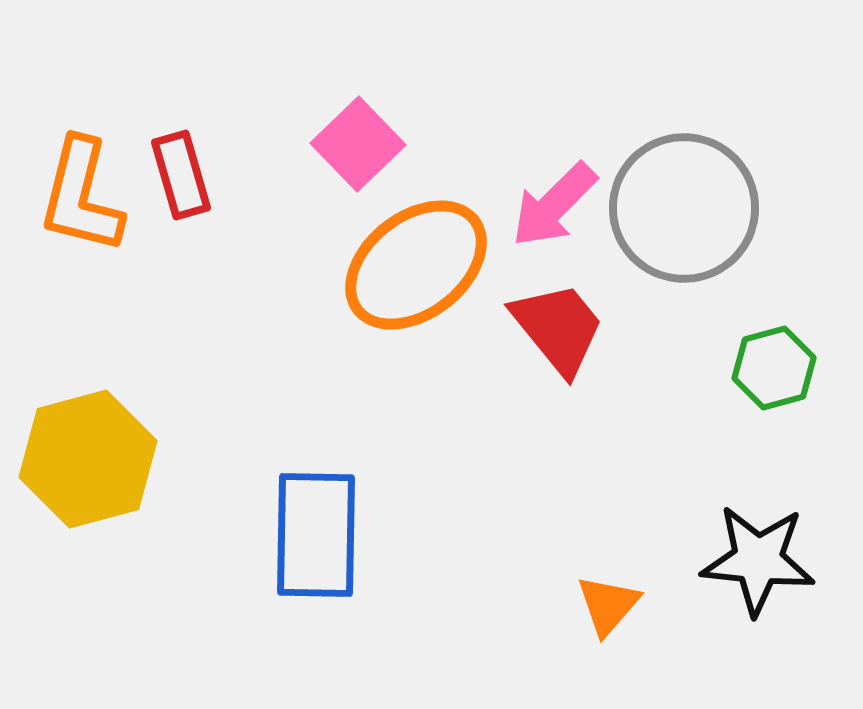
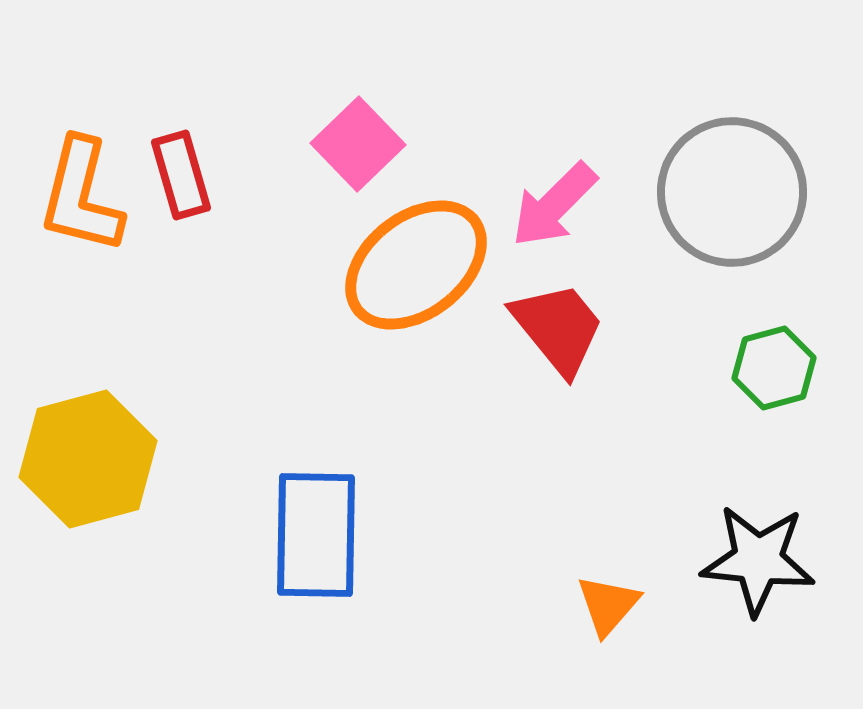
gray circle: moved 48 px right, 16 px up
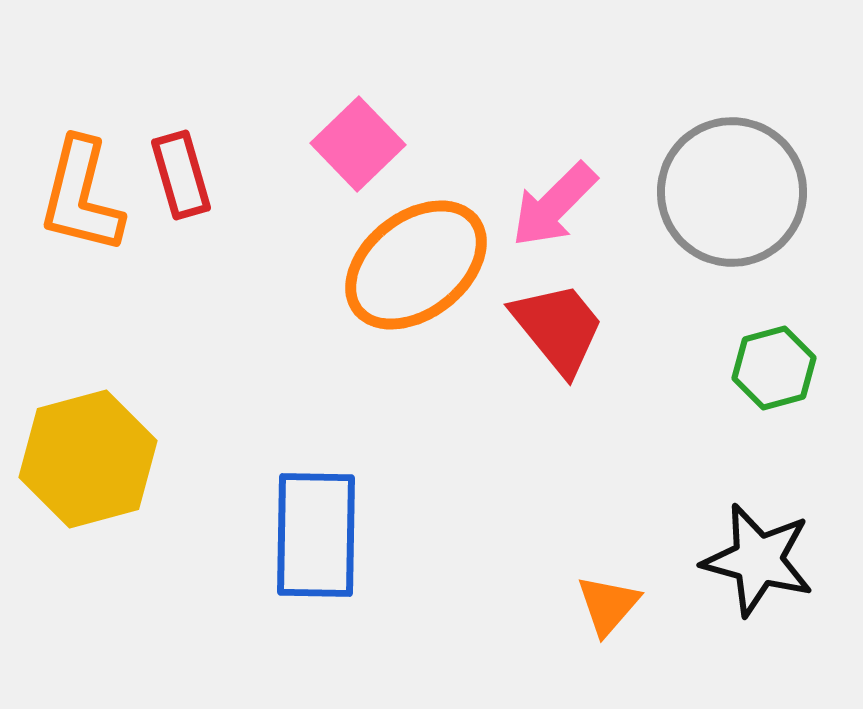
black star: rotated 9 degrees clockwise
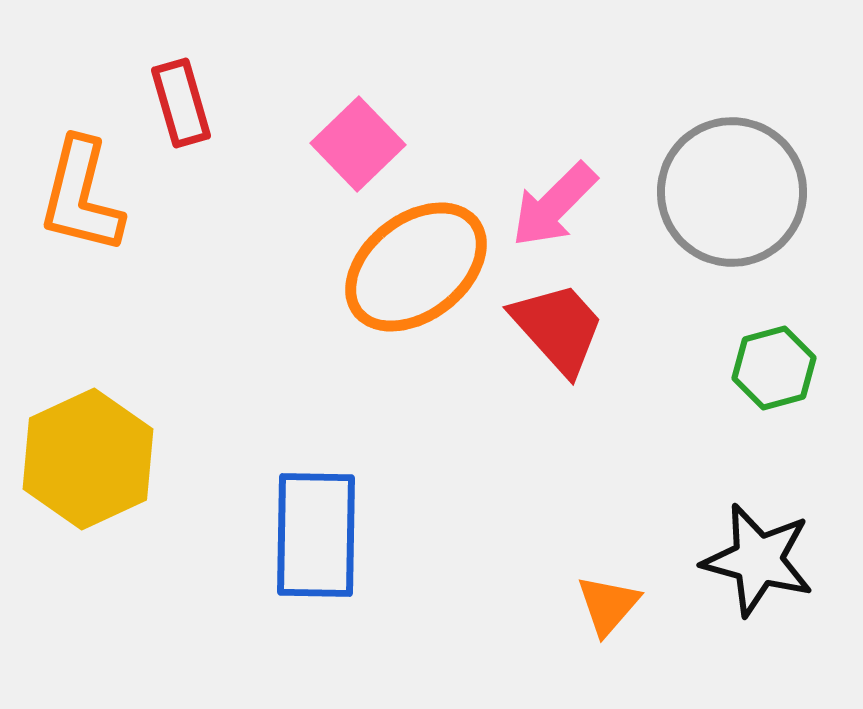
red rectangle: moved 72 px up
orange ellipse: moved 2 px down
red trapezoid: rotated 3 degrees counterclockwise
yellow hexagon: rotated 10 degrees counterclockwise
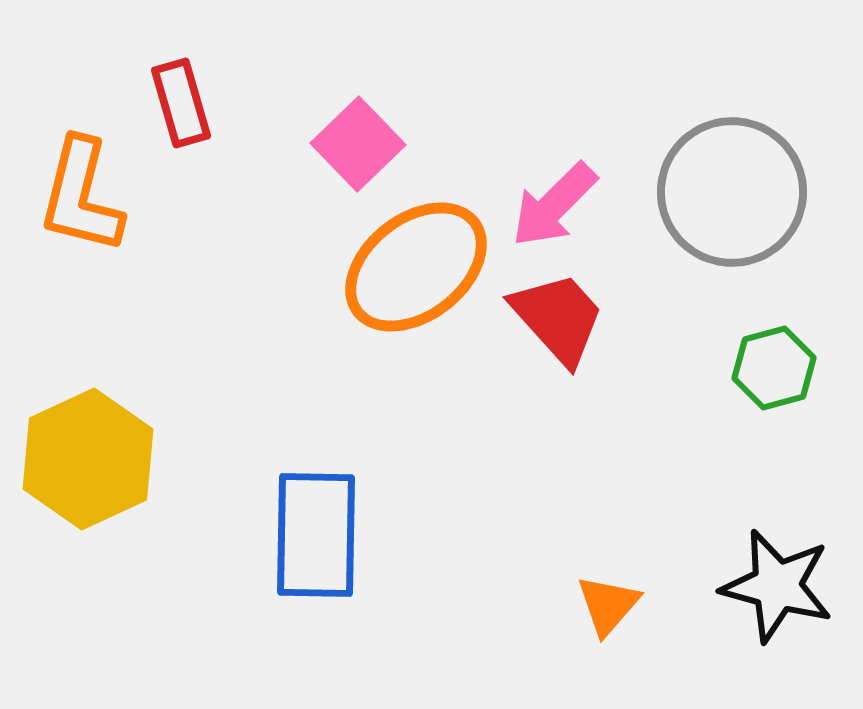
red trapezoid: moved 10 px up
black star: moved 19 px right, 26 px down
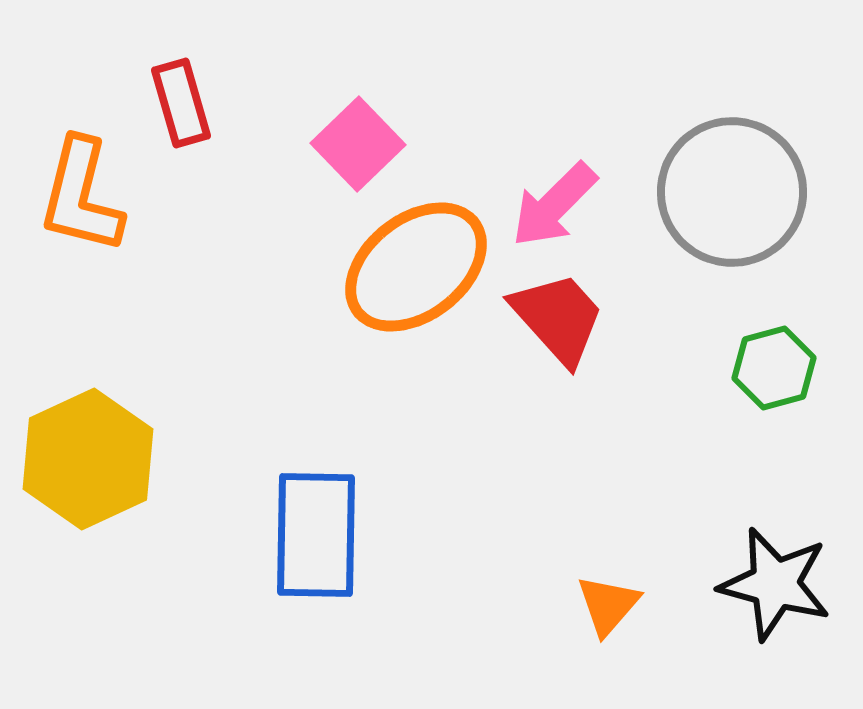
black star: moved 2 px left, 2 px up
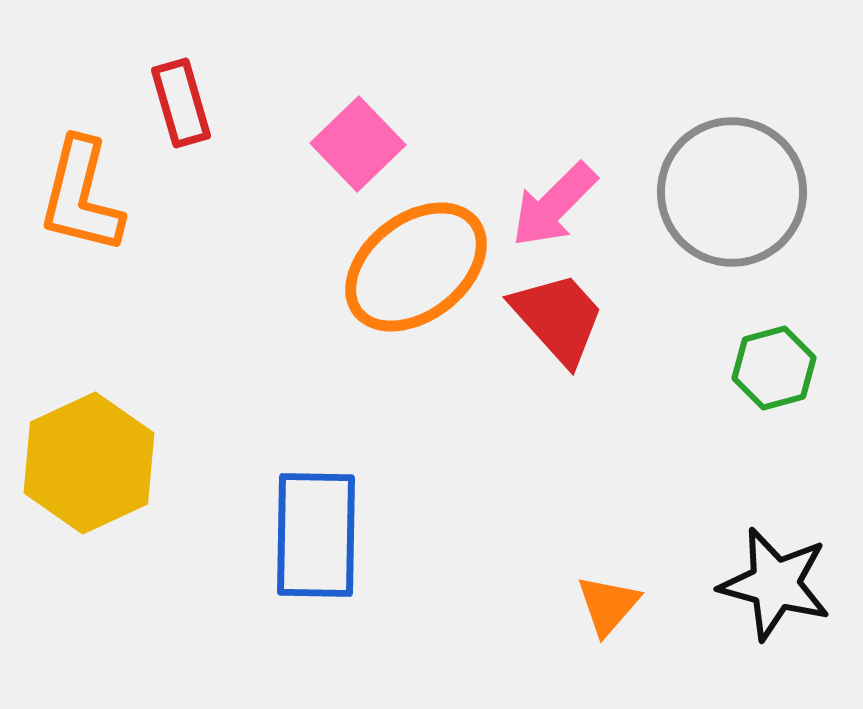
yellow hexagon: moved 1 px right, 4 px down
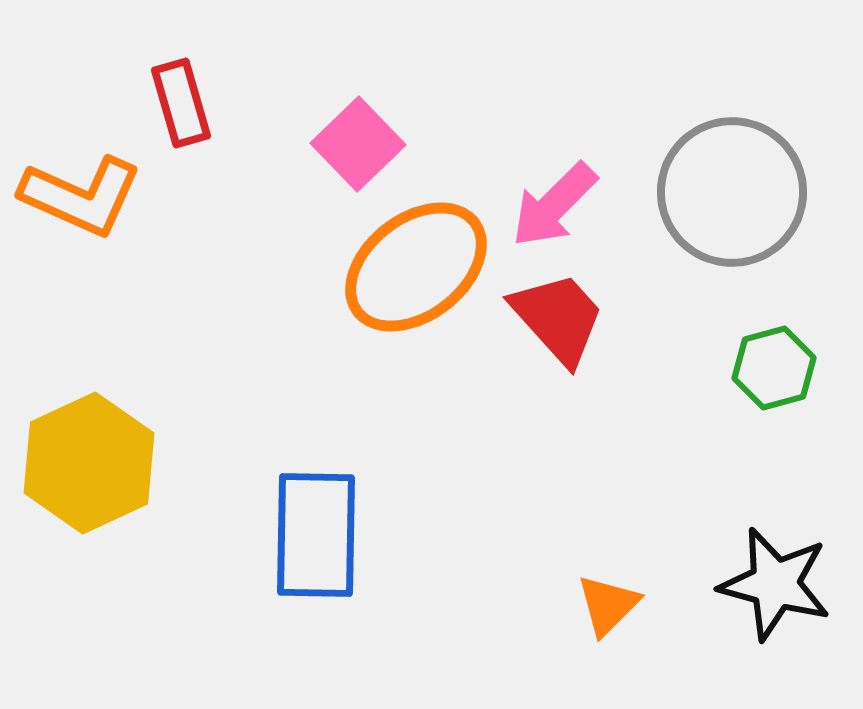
orange L-shape: rotated 80 degrees counterclockwise
orange triangle: rotated 4 degrees clockwise
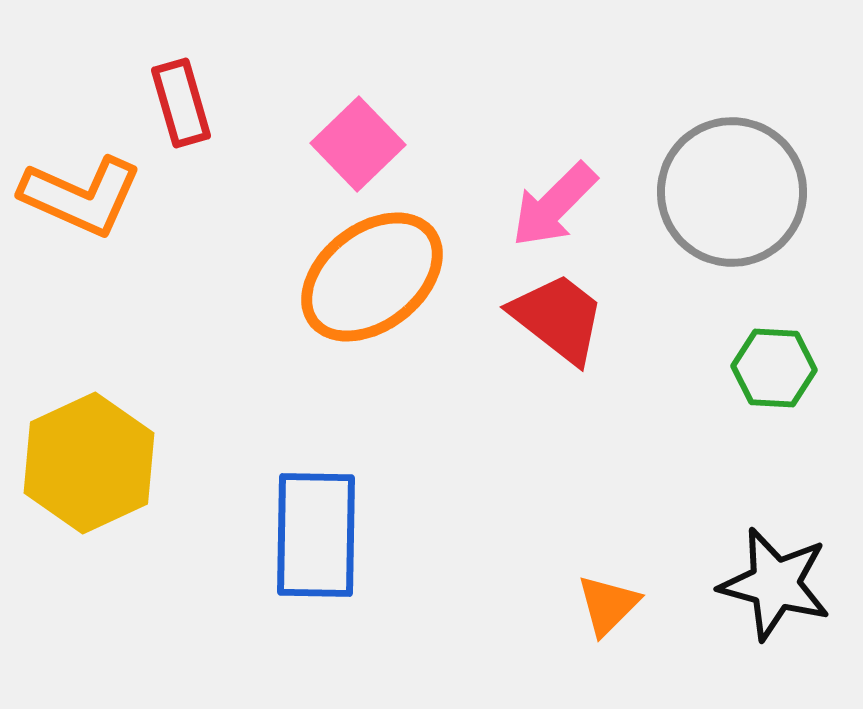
orange ellipse: moved 44 px left, 10 px down
red trapezoid: rotated 10 degrees counterclockwise
green hexagon: rotated 18 degrees clockwise
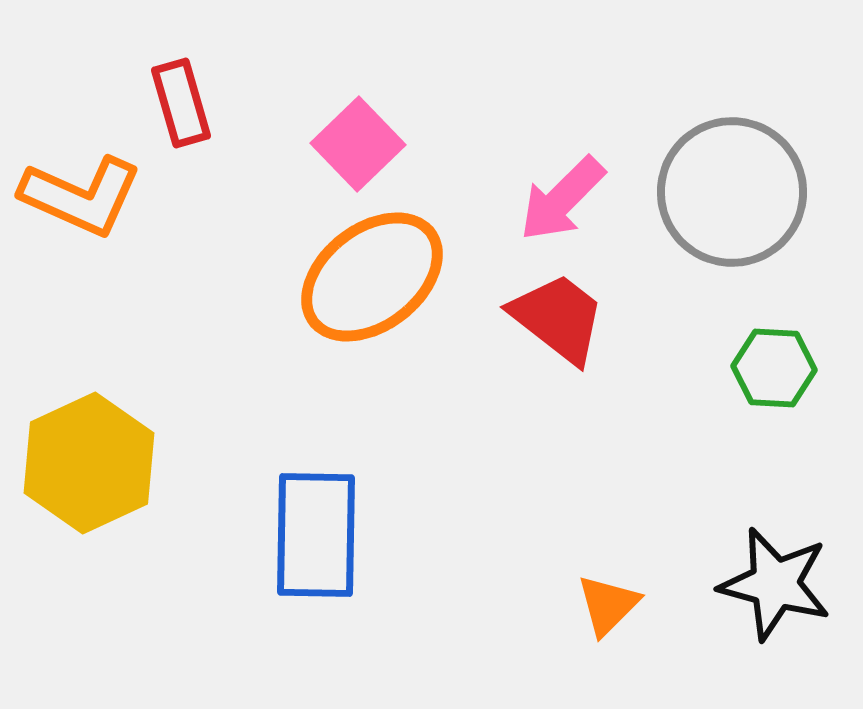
pink arrow: moved 8 px right, 6 px up
